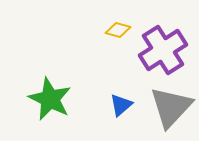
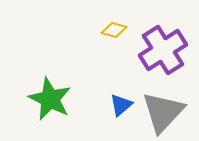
yellow diamond: moved 4 px left
gray triangle: moved 8 px left, 5 px down
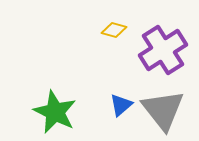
green star: moved 5 px right, 13 px down
gray triangle: moved 2 px up; rotated 21 degrees counterclockwise
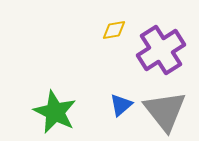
yellow diamond: rotated 25 degrees counterclockwise
purple cross: moved 2 px left
gray triangle: moved 2 px right, 1 px down
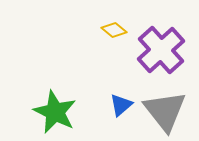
yellow diamond: rotated 50 degrees clockwise
purple cross: rotated 9 degrees counterclockwise
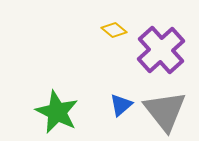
green star: moved 2 px right
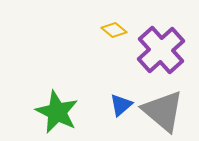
gray triangle: moved 2 px left; rotated 12 degrees counterclockwise
